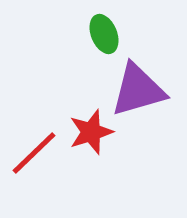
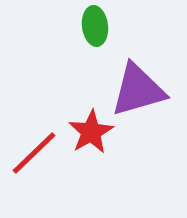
green ellipse: moved 9 px left, 8 px up; rotated 15 degrees clockwise
red star: rotated 12 degrees counterclockwise
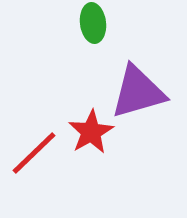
green ellipse: moved 2 px left, 3 px up
purple triangle: moved 2 px down
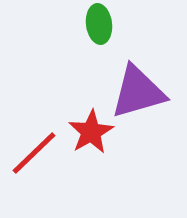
green ellipse: moved 6 px right, 1 px down
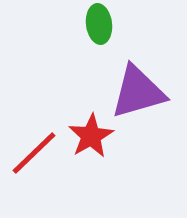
red star: moved 4 px down
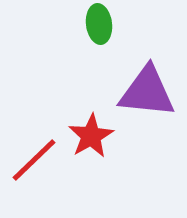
purple triangle: moved 9 px right; rotated 22 degrees clockwise
red line: moved 7 px down
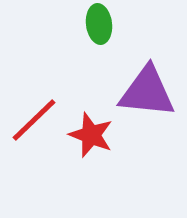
red star: moved 1 px up; rotated 21 degrees counterclockwise
red line: moved 40 px up
